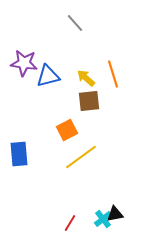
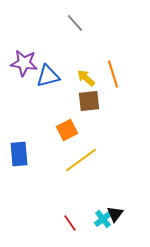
yellow line: moved 3 px down
black triangle: rotated 42 degrees counterclockwise
red line: rotated 66 degrees counterclockwise
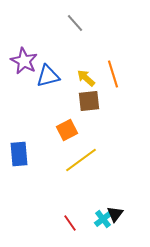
purple star: moved 2 px up; rotated 20 degrees clockwise
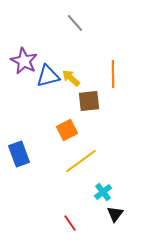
orange line: rotated 16 degrees clockwise
yellow arrow: moved 15 px left
blue rectangle: rotated 15 degrees counterclockwise
yellow line: moved 1 px down
cyan cross: moved 27 px up
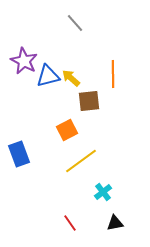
black triangle: moved 9 px down; rotated 42 degrees clockwise
